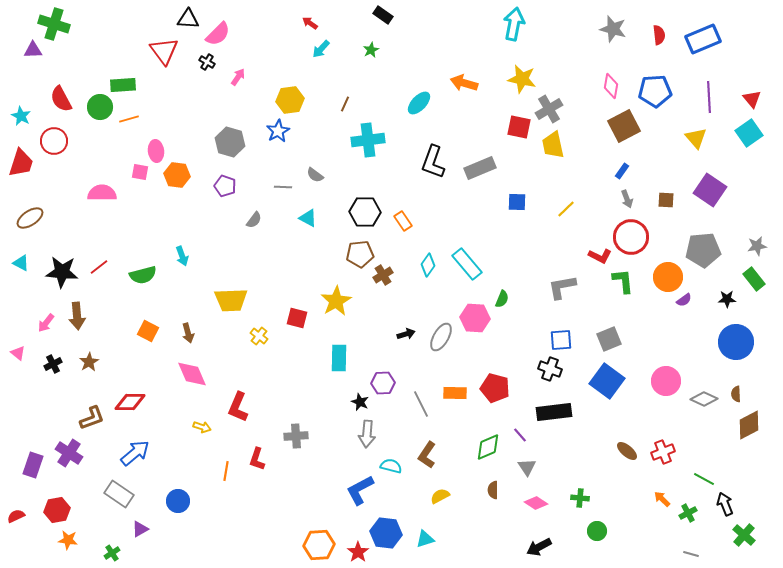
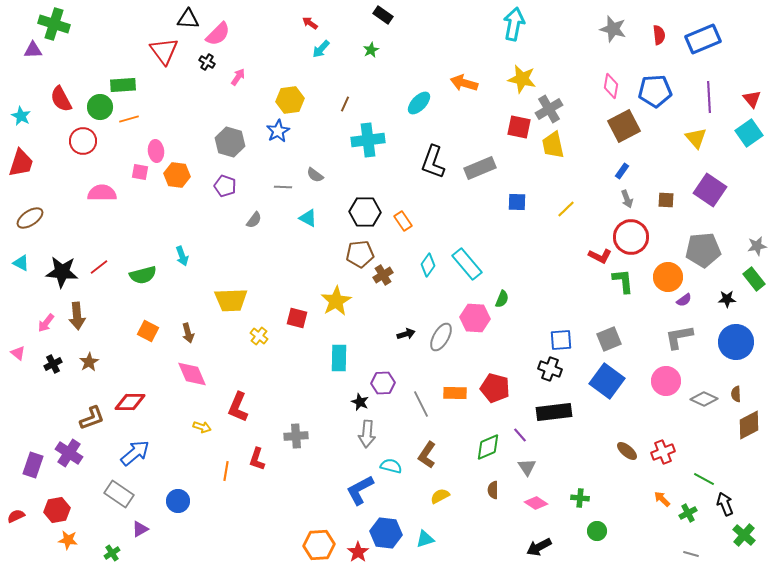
red circle at (54, 141): moved 29 px right
gray L-shape at (562, 287): moved 117 px right, 50 px down
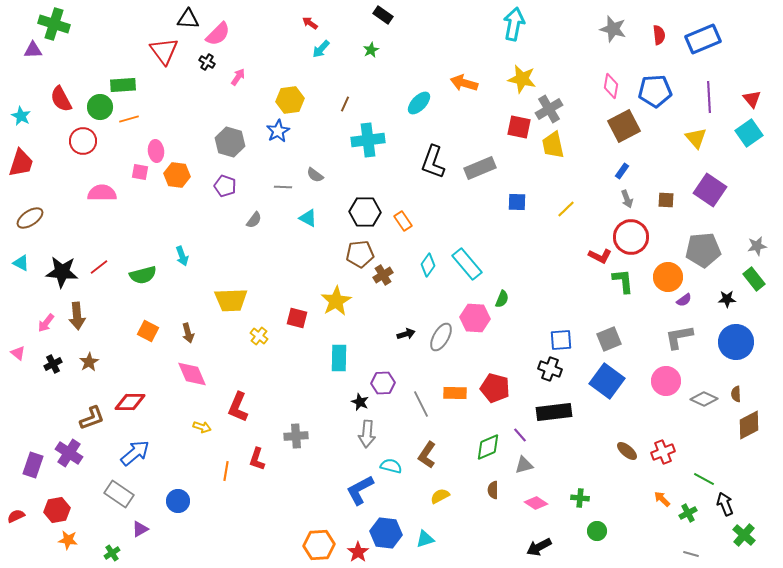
gray triangle at (527, 467): moved 3 px left, 2 px up; rotated 48 degrees clockwise
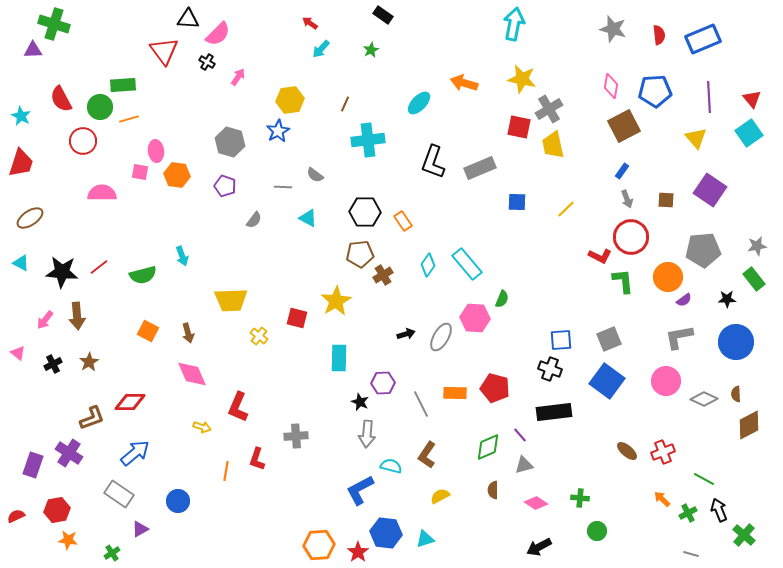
pink arrow at (46, 323): moved 1 px left, 3 px up
black arrow at (725, 504): moved 6 px left, 6 px down
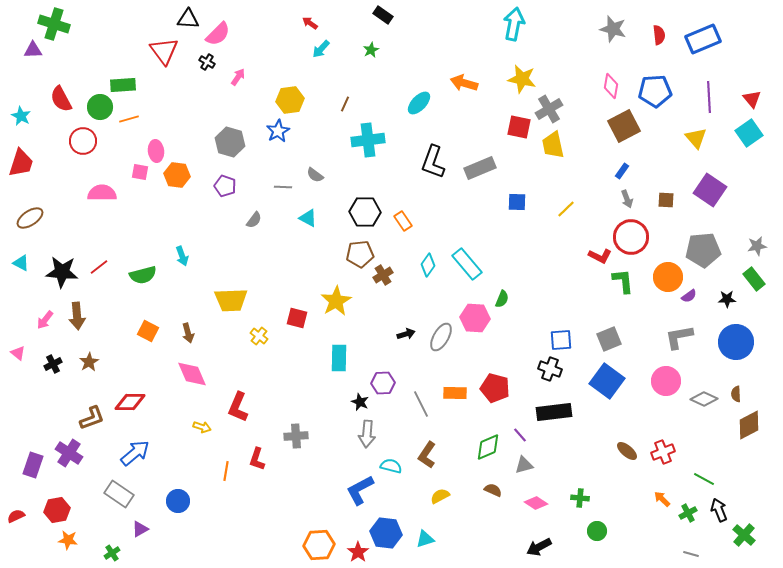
purple semicircle at (684, 300): moved 5 px right, 4 px up
brown semicircle at (493, 490): rotated 114 degrees clockwise
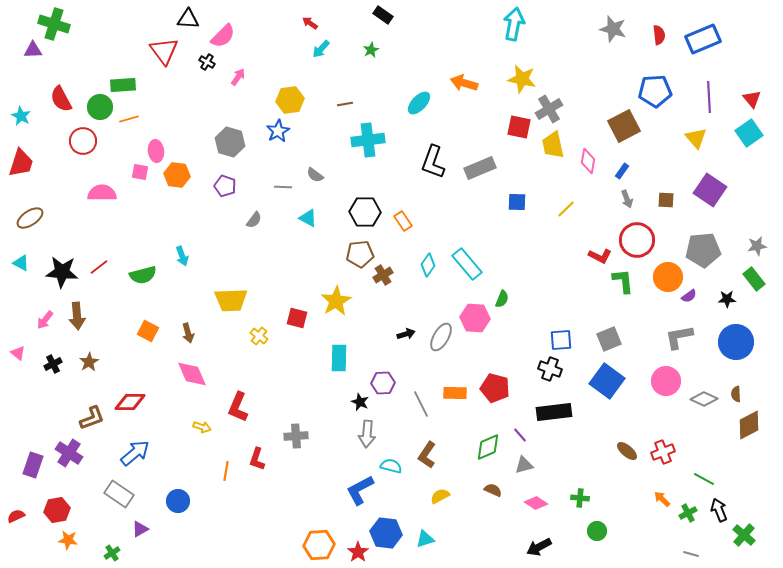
pink semicircle at (218, 34): moved 5 px right, 2 px down
pink diamond at (611, 86): moved 23 px left, 75 px down
brown line at (345, 104): rotated 56 degrees clockwise
red circle at (631, 237): moved 6 px right, 3 px down
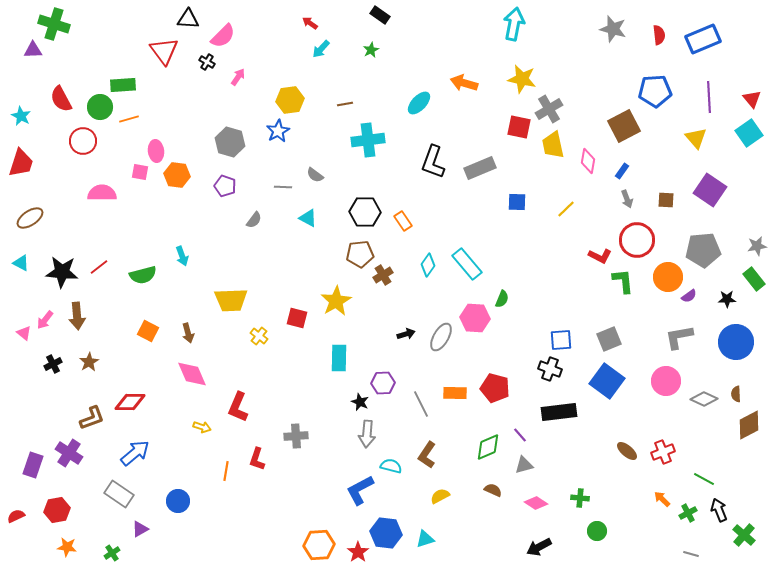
black rectangle at (383, 15): moved 3 px left
pink triangle at (18, 353): moved 6 px right, 20 px up
black rectangle at (554, 412): moved 5 px right
orange star at (68, 540): moved 1 px left, 7 px down
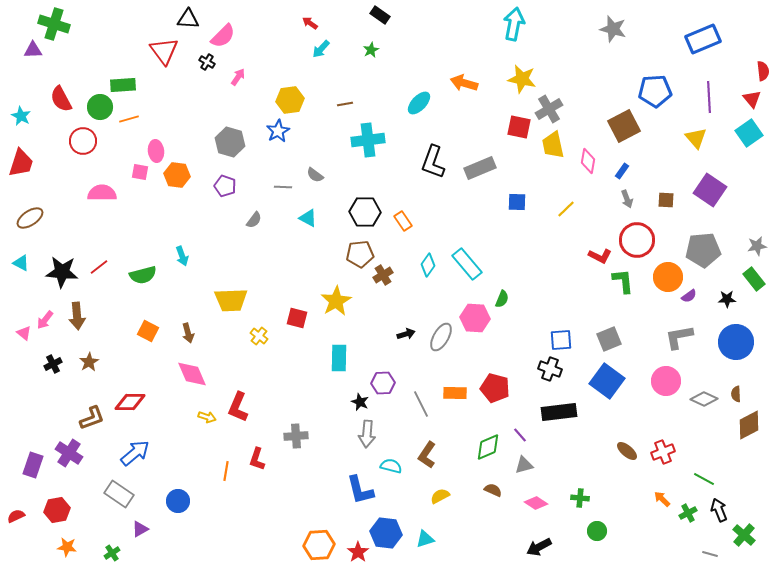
red semicircle at (659, 35): moved 104 px right, 36 px down
yellow arrow at (202, 427): moved 5 px right, 10 px up
blue L-shape at (360, 490): rotated 76 degrees counterclockwise
gray line at (691, 554): moved 19 px right
